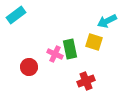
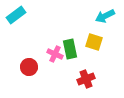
cyan arrow: moved 2 px left, 5 px up
red cross: moved 2 px up
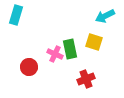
cyan rectangle: rotated 36 degrees counterclockwise
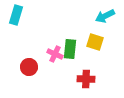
yellow square: moved 1 px right
green rectangle: rotated 18 degrees clockwise
red cross: rotated 24 degrees clockwise
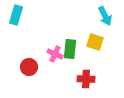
cyan arrow: rotated 90 degrees counterclockwise
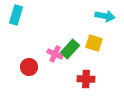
cyan arrow: rotated 54 degrees counterclockwise
yellow square: moved 1 px left, 1 px down
green rectangle: rotated 36 degrees clockwise
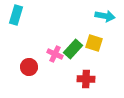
green rectangle: moved 3 px right
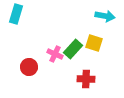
cyan rectangle: moved 1 px up
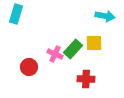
yellow square: rotated 18 degrees counterclockwise
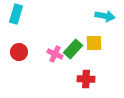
red circle: moved 10 px left, 15 px up
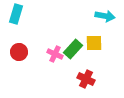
red cross: rotated 24 degrees clockwise
